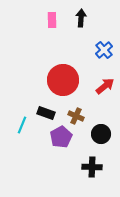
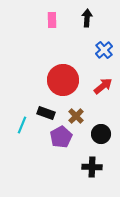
black arrow: moved 6 px right
red arrow: moved 2 px left
brown cross: rotated 21 degrees clockwise
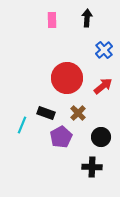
red circle: moved 4 px right, 2 px up
brown cross: moved 2 px right, 3 px up
black circle: moved 3 px down
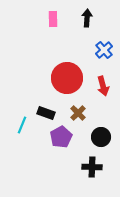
pink rectangle: moved 1 px right, 1 px up
red arrow: rotated 114 degrees clockwise
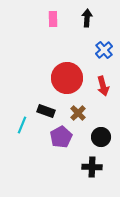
black rectangle: moved 2 px up
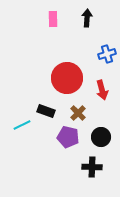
blue cross: moved 3 px right, 4 px down; rotated 24 degrees clockwise
red arrow: moved 1 px left, 4 px down
cyan line: rotated 42 degrees clockwise
purple pentagon: moved 7 px right; rotated 30 degrees counterclockwise
